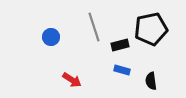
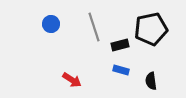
blue circle: moved 13 px up
blue rectangle: moved 1 px left
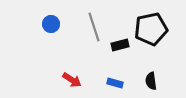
blue rectangle: moved 6 px left, 13 px down
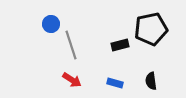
gray line: moved 23 px left, 18 px down
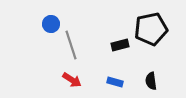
blue rectangle: moved 1 px up
